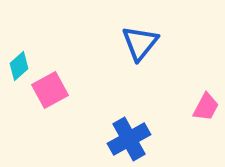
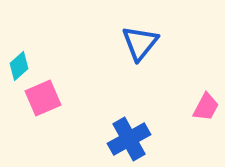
pink square: moved 7 px left, 8 px down; rotated 6 degrees clockwise
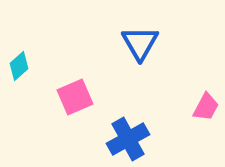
blue triangle: rotated 9 degrees counterclockwise
pink square: moved 32 px right, 1 px up
blue cross: moved 1 px left
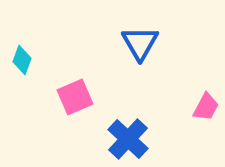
cyan diamond: moved 3 px right, 6 px up; rotated 28 degrees counterclockwise
blue cross: rotated 18 degrees counterclockwise
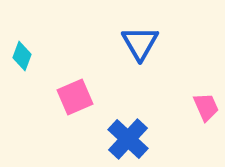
cyan diamond: moved 4 px up
pink trapezoid: rotated 52 degrees counterclockwise
